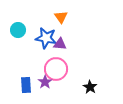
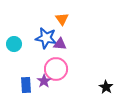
orange triangle: moved 1 px right, 2 px down
cyan circle: moved 4 px left, 14 px down
purple star: moved 1 px left, 1 px up
black star: moved 16 px right
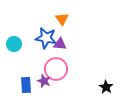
purple star: rotated 16 degrees counterclockwise
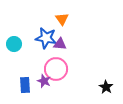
blue rectangle: moved 1 px left
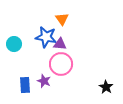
blue star: moved 1 px up
pink circle: moved 5 px right, 5 px up
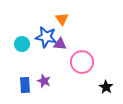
cyan circle: moved 8 px right
pink circle: moved 21 px right, 2 px up
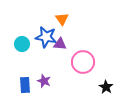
pink circle: moved 1 px right
